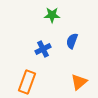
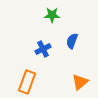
orange triangle: moved 1 px right
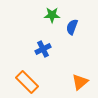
blue semicircle: moved 14 px up
orange rectangle: rotated 65 degrees counterclockwise
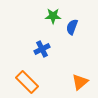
green star: moved 1 px right, 1 px down
blue cross: moved 1 px left
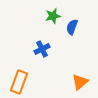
green star: rotated 14 degrees counterclockwise
orange rectangle: moved 8 px left; rotated 65 degrees clockwise
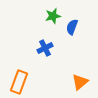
blue cross: moved 3 px right, 1 px up
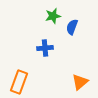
blue cross: rotated 21 degrees clockwise
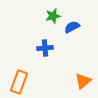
blue semicircle: rotated 42 degrees clockwise
orange triangle: moved 3 px right, 1 px up
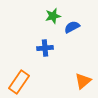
orange rectangle: rotated 15 degrees clockwise
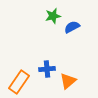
blue cross: moved 2 px right, 21 px down
orange triangle: moved 15 px left
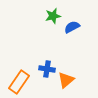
blue cross: rotated 14 degrees clockwise
orange triangle: moved 2 px left, 1 px up
